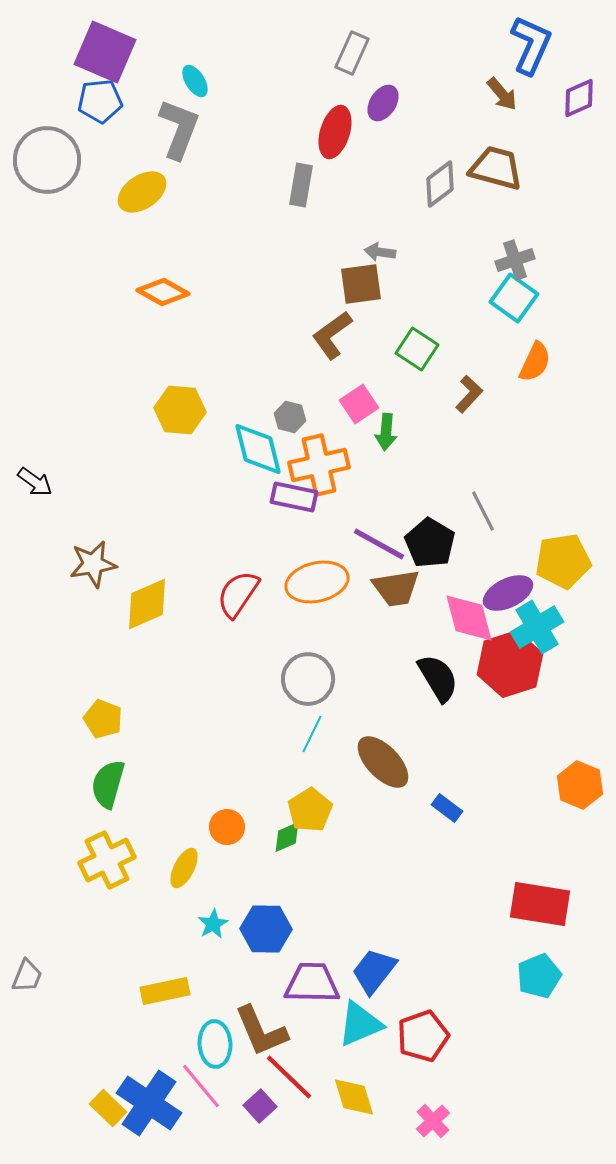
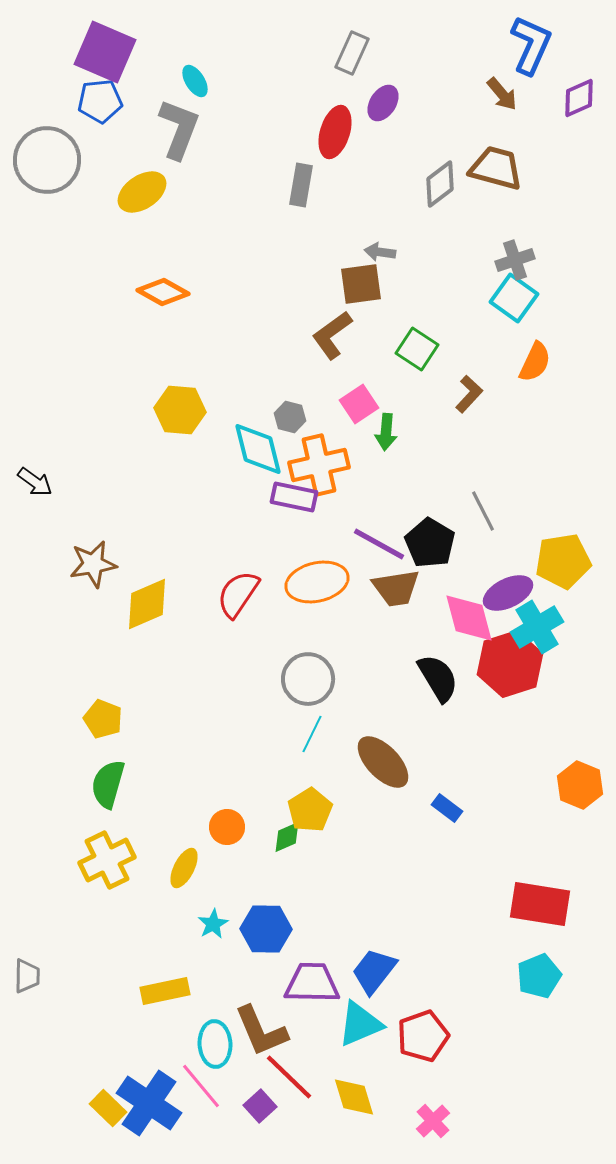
gray trapezoid at (27, 976): rotated 21 degrees counterclockwise
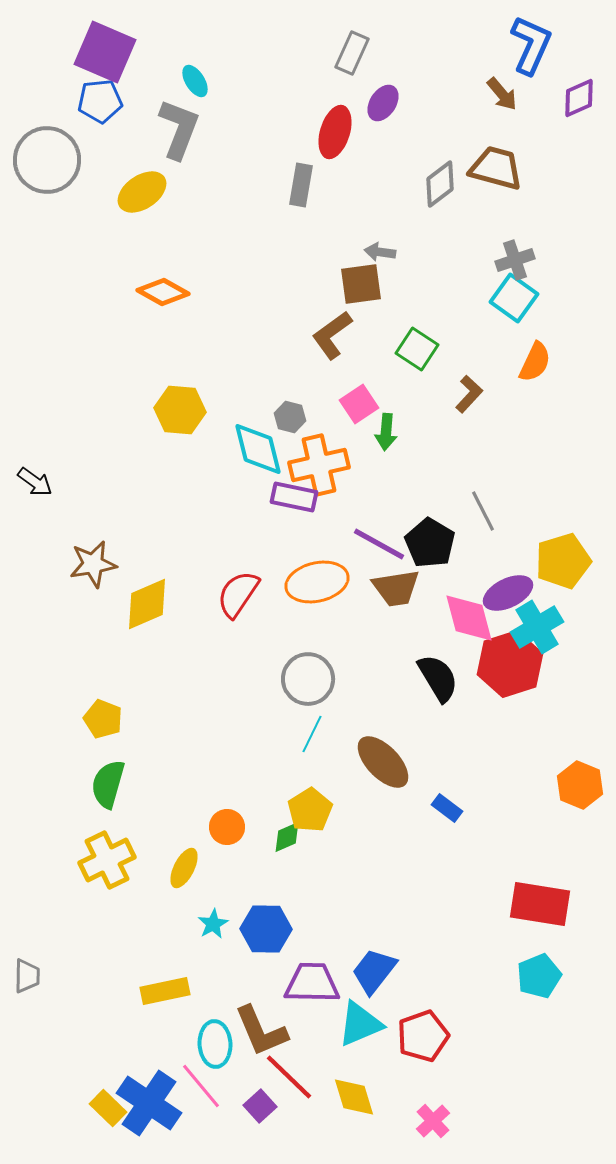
yellow pentagon at (563, 561): rotated 8 degrees counterclockwise
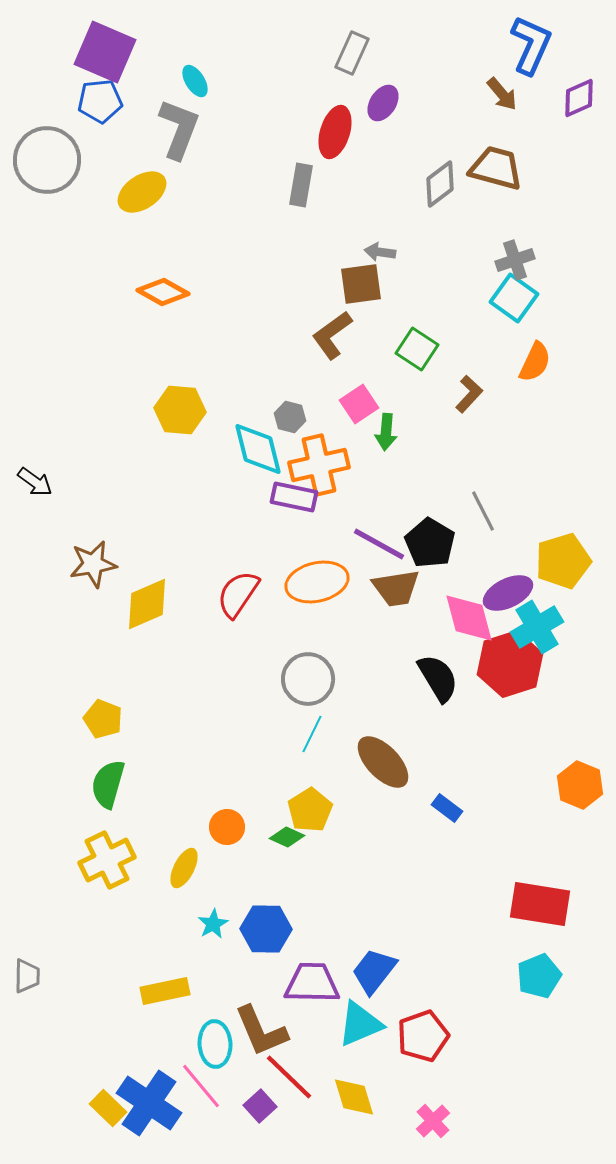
green diamond at (287, 837): rotated 48 degrees clockwise
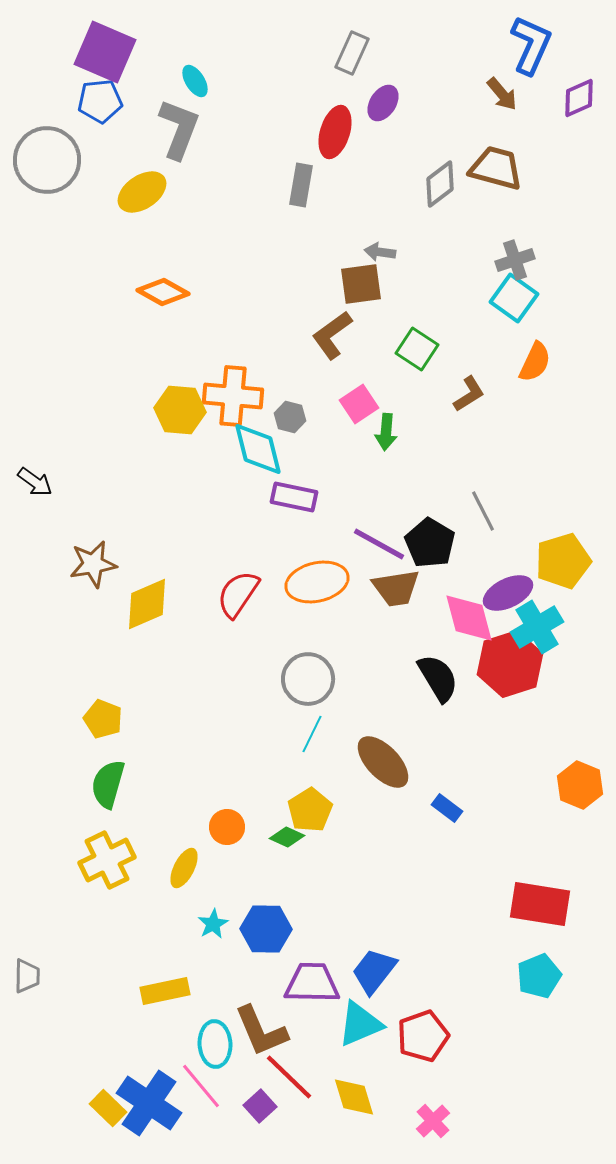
brown L-shape at (469, 394): rotated 15 degrees clockwise
orange cross at (319, 465): moved 86 px left, 69 px up; rotated 18 degrees clockwise
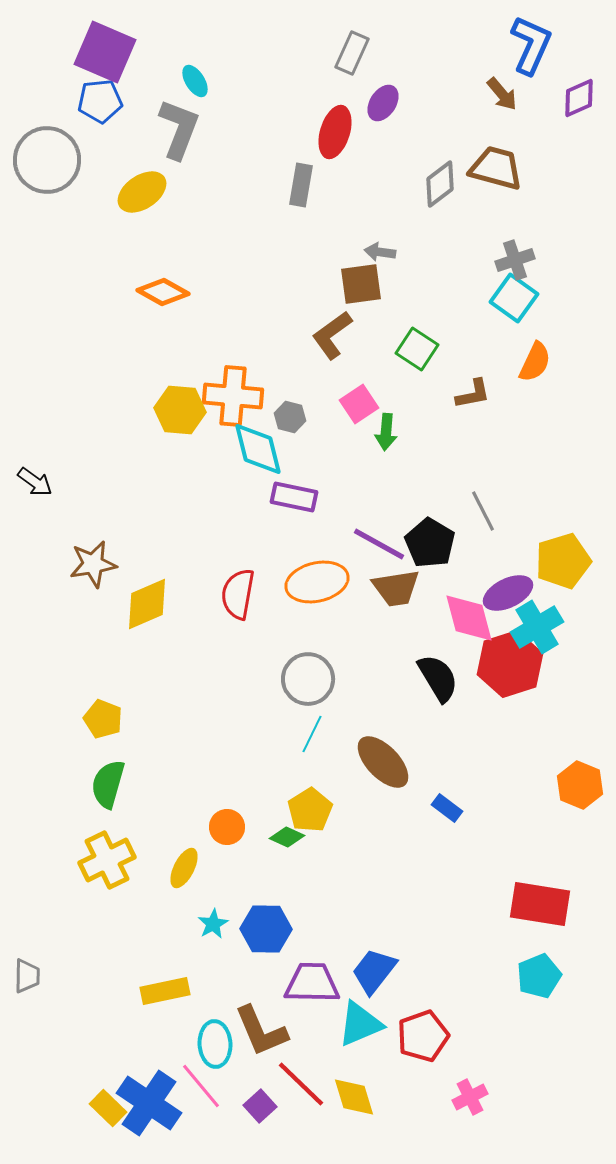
brown L-shape at (469, 394): moved 4 px right; rotated 21 degrees clockwise
red semicircle at (238, 594): rotated 24 degrees counterclockwise
red line at (289, 1077): moved 12 px right, 7 px down
pink cross at (433, 1121): moved 37 px right, 24 px up; rotated 16 degrees clockwise
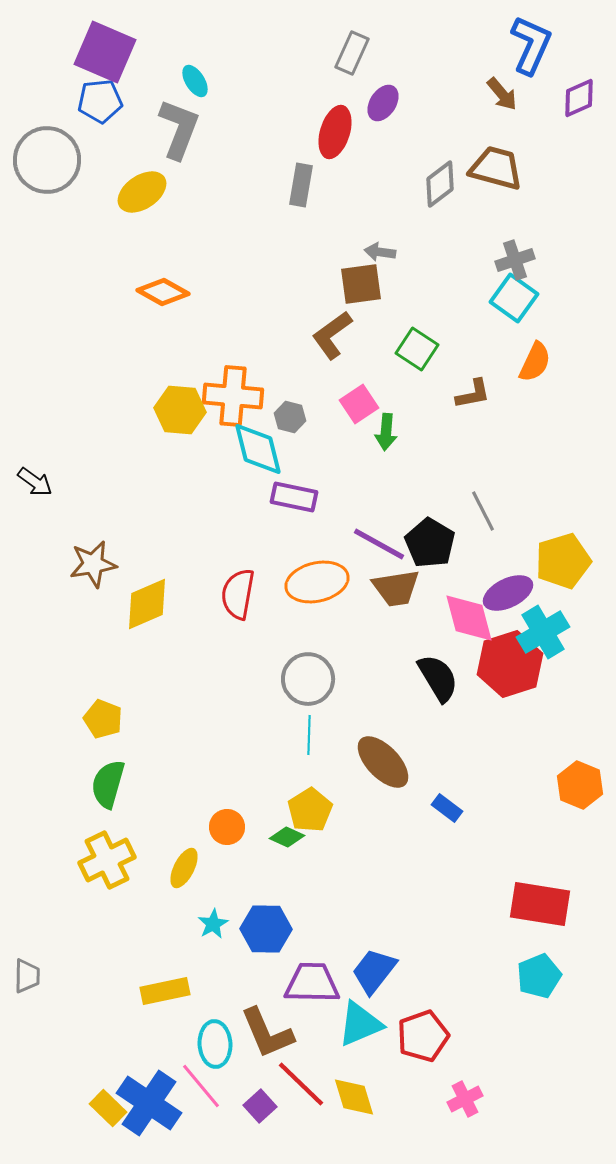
cyan cross at (537, 627): moved 6 px right, 5 px down
cyan line at (312, 734): moved 3 px left, 1 px down; rotated 24 degrees counterclockwise
brown L-shape at (261, 1031): moved 6 px right, 2 px down
pink cross at (470, 1097): moved 5 px left, 2 px down
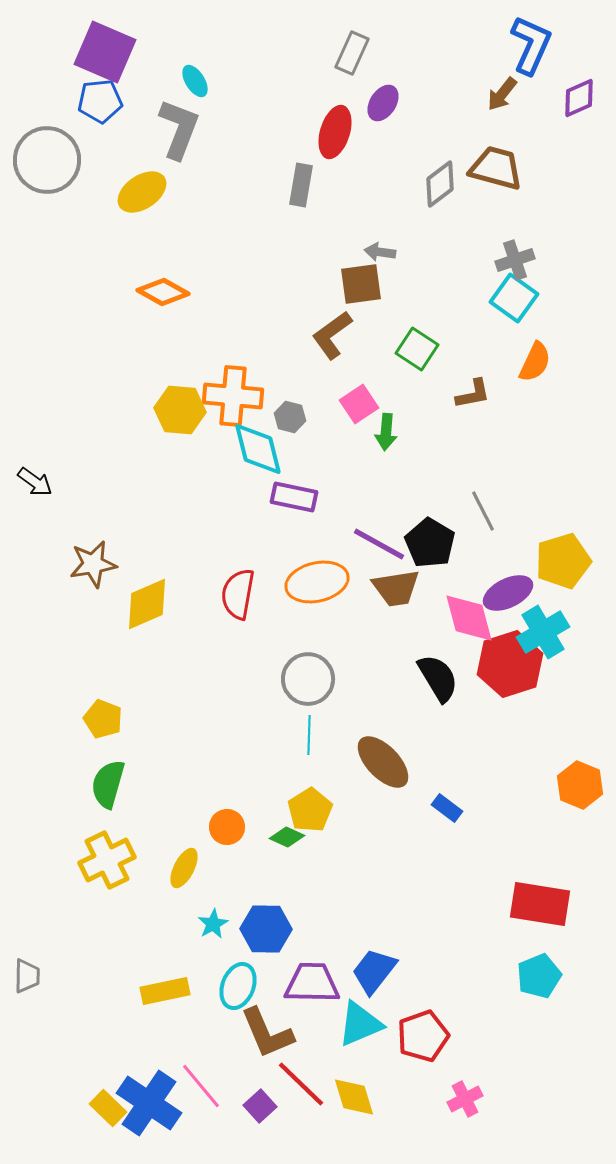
brown arrow at (502, 94): rotated 78 degrees clockwise
cyan ellipse at (215, 1044): moved 23 px right, 58 px up; rotated 24 degrees clockwise
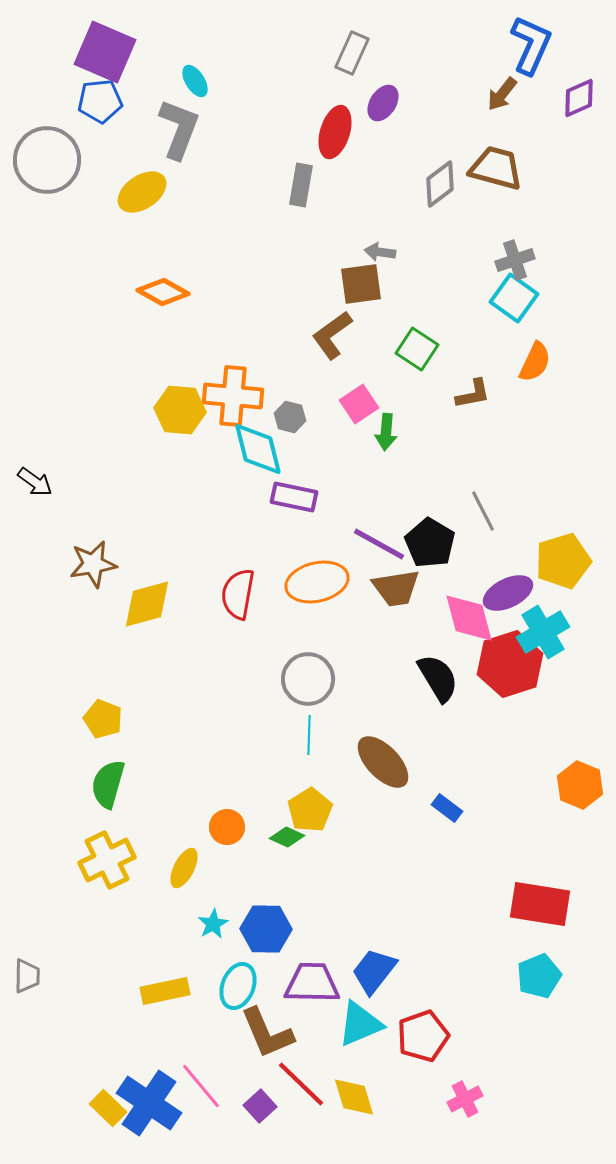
yellow diamond at (147, 604): rotated 8 degrees clockwise
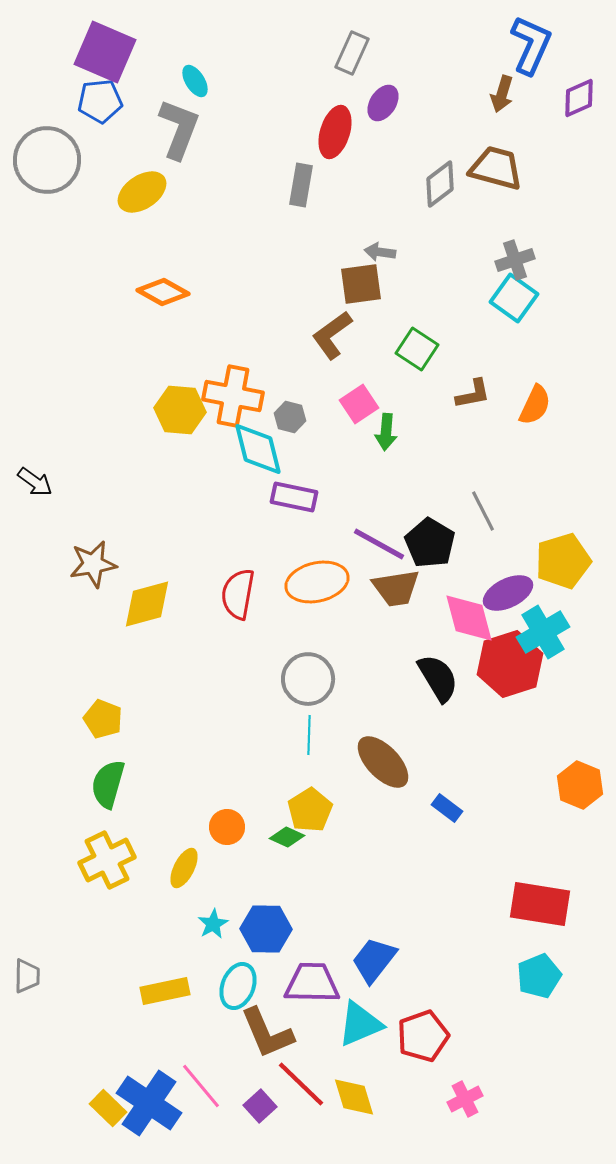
brown arrow at (502, 94): rotated 21 degrees counterclockwise
orange semicircle at (535, 362): moved 43 px down
orange cross at (233, 396): rotated 6 degrees clockwise
blue trapezoid at (374, 971): moved 11 px up
